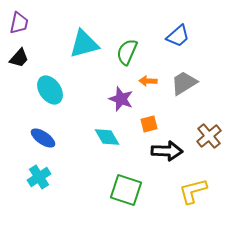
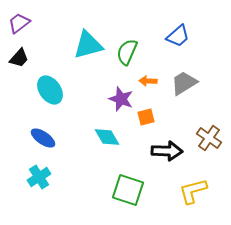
purple trapezoid: rotated 140 degrees counterclockwise
cyan triangle: moved 4 px right, 1 px down
orange square: moved 3 px left, 7 px up
brown cross: moved 2 px down; rotated 15 degrees counterclockwise
green square: moved 2 px right
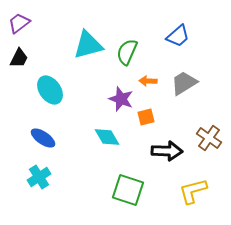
black trapezoid: rotated 15 degrees counterclockwise
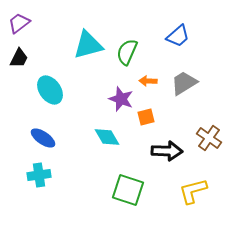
cyan cross: moved 2 px up; rotated 25 degrees clockwise
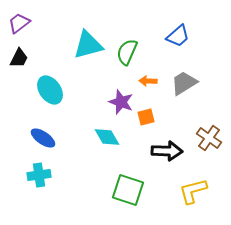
purple star: moved 3 px down
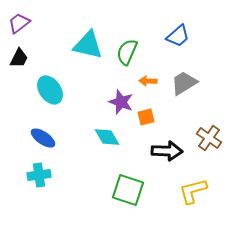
cyan triangle: rotated 28 degrees clockwise
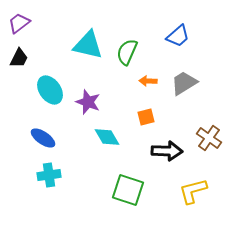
purple star: moved 33 px left
cyan cross: moved 10 px right
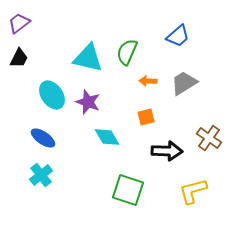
cyan triangle: moved 13 px down
cyan ellipse: moved 2 px right, 5 px down
cyan cross: moved 8 px left; rotated 30 degrees counterclockwise
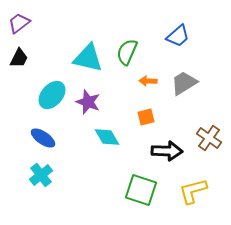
cyan ellipse: rotated 76 degrees clockwise
green square: moved 13 px right
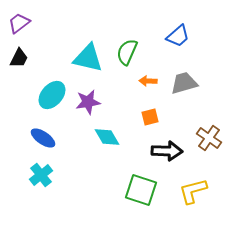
gray trapezoid: rotated 16 degrees clockwise
purple star: rotated 30 degrees counterclockwise
orange square: moved 4 px right
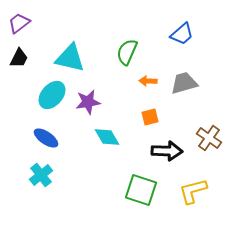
blue trapezoid: moved 4 px right, 2 px up
cyan triangle: moved 18 px left
blue ellipse: moved 3 px right
